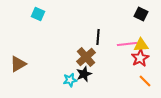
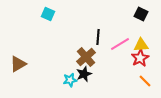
cyan square: moved 10 px right
pink line: moved 7 px left; rotated 24 degrees counterclockwise
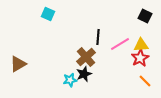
black square: moved 4 px right, 2 px down
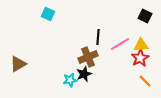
brown cross: moved 2 px right; rotated 18 degrees clockwise
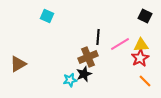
cyan square: moved 1 px left, 2 px down
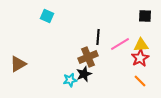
black square: rotated 24 degrees counterclockwise
orange line: moved 5 px left
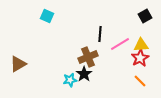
black square: rotated 32 degrees counterclockwise
black line: moved 2 px right, 3 px up
black star: rotated 14 degrees counterclockwise
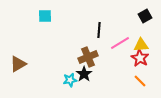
cyan square: moved 2 px left; rotated 24 degrees counterclockwise
black line: moved 1 px left, 4 px up
pink line: moved 1 px up
red star: rotated 12 degrees counterclockwise
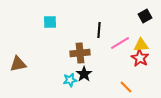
cyan square: moved 5 px right, 6 px down
brown cross: moved 8 px left, 4 px up; rotated 18 degrees clockwise
brown triangle: rotated 18 degrees clockwise
orange line: moved 14 px left, 6 px down
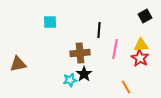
pink line: moved 5 px left, 6 px down; rotated 48 degrees counterclockwise
orange line: rotated 16 degrees clockwise
